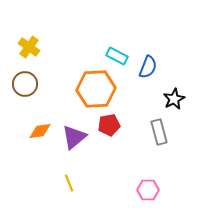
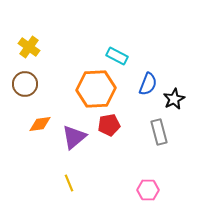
blue semicircle: moved 17 px down
orange diamond: moved 7 px up
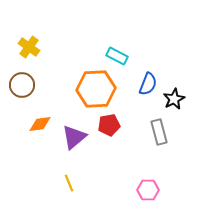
brown circle: moved 3 px left, 1 px down
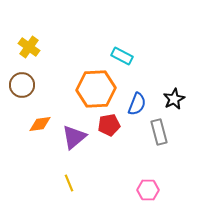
cyan rectangle: moved 5 px right
blue semicircle: moved 11 px left, 20 px down
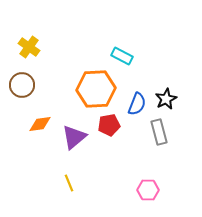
black star: moved 8 px left
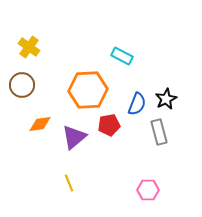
orange hexagon: moved 8 px left, 1 px down
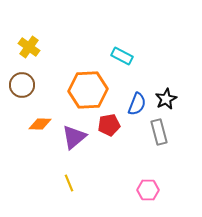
orange diamond: rotated 10 degrees clockwise
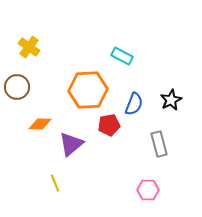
brown circle: moved 5 px left, 2 px down
black star: moved 5 px right, 1 px down
blue semicircle: moved 3 px left
gray rectangle: moved 12 px down
purple triangle: moved 3 px left, 7 px down
yellow line: moved 14 px left
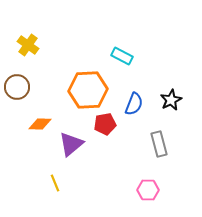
yellow cross: moved 1 px left, 2 px up
red pentagon: moved 4 px left, 1 px up
